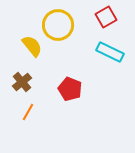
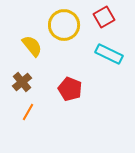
red square: moved 2 px left
yellow circle: moved 6 px right
cyan rectangle: moved 1 px left, 2 px down
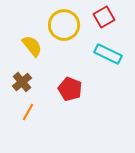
cyan rectangle: moved 1 px left
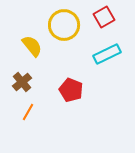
cyan rectangle: moved 1 px left; rotated 52 degrees counterclockwise
red pentagon: moved 1 px right, 1 px down
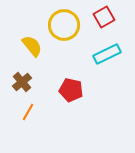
red pentagon: rotated 10 degrees counterclockwise
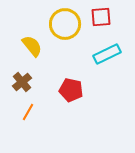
red square: moved 3 px left; rotated 25 degrees clockwise
yellow circle: moved 1 px right, 1 px up
